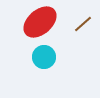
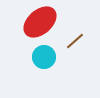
brown line: moved 8 px left, 17 px down
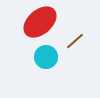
cyan circle: moved 2 px right
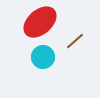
cyan circle: moved 3 px left
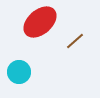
cyan circle: moved 24 px left, 15 px down
